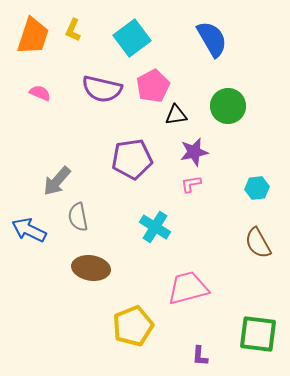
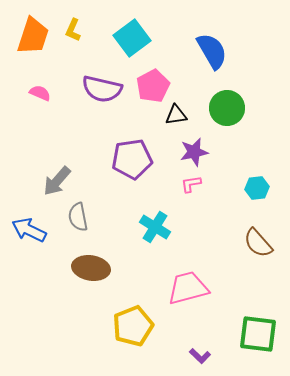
blue semicircle: moved 12 px down
green circle: moved 1 px left, 2 px down
brown semicircle: rotated 12 degrees counterclockwise
purple L-shape: rotated 50 degrees counterclockwise
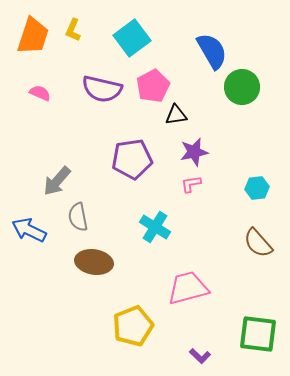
green circle: moved 15 px right, 21 px up
brown ellipse: moved 3 px right, 6 px up
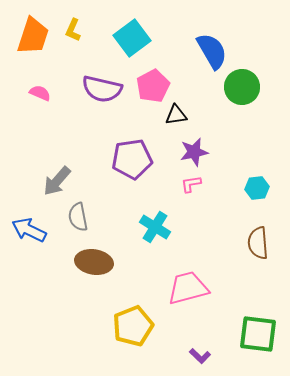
brown semicircle: rotated 36 degrees clockwise
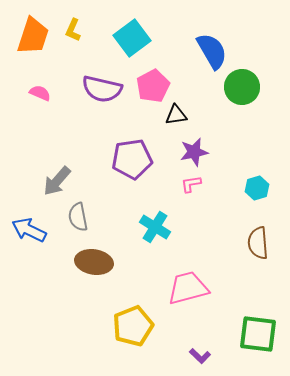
cyan hexagon: rotated 10 degrees counterclockwise
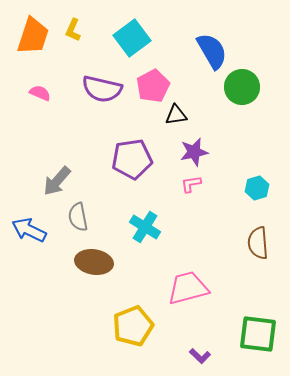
cyan cross: moved 10 px left
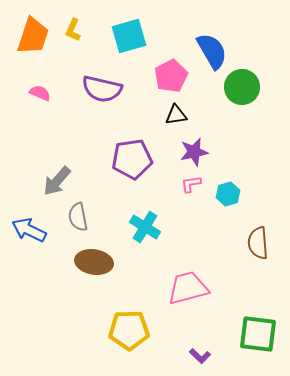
cyan square: moved 3 px left, 2 px up; rotated 21 degrees clockwise
pink pentagon: moved 18 px right, 10 px up
cyan hexagon: moved 29 px left, 6 px down
yellow pentagon: moved 4 px left, 4 px down; rotated 21 degrees clockwise
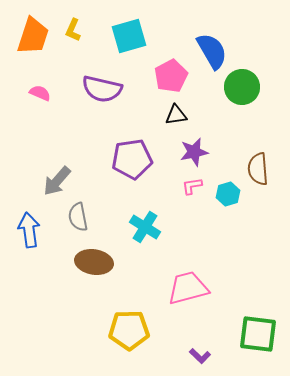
pink L-shape: moved 1 px right, 2 px down
blue arrow: rotated 56 degrees clockwise
brown semicircle: moved 74 px up
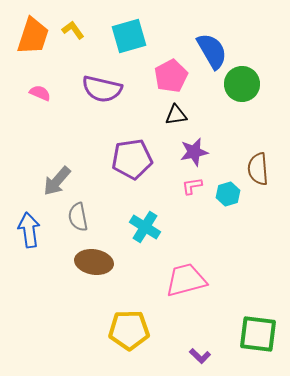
yellow L-shape: rotated 120 degrees clockwise
green circle: moved 3 px up
pink trapezoid: moved 2 px left, 8 px up
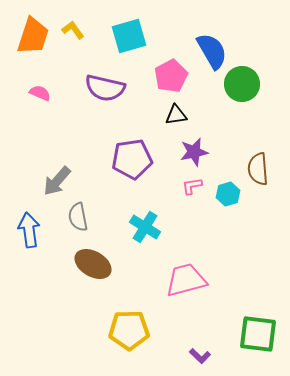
purple semicircle: moved 3 px right, 1 px up
brown ellipse: moved 1 px left, 2 px down; rotated 21 degrees clockwise
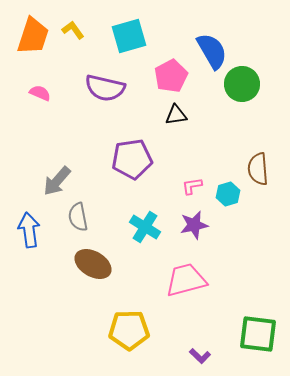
purple star: moved 73 px down
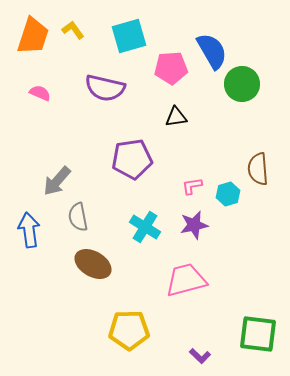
pink pentagon: moved 8 px up; rotated 24 degrees clockwise
black triangle: moved 2 px down
